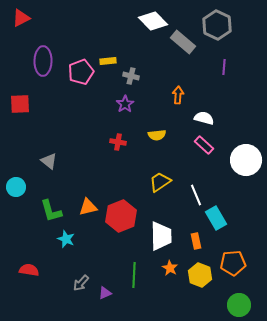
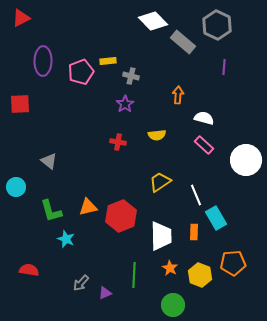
orange rectangle: moved 2 px left, 9 px up; rotated 14 degrees clockwise
green circle: moved 66 px left
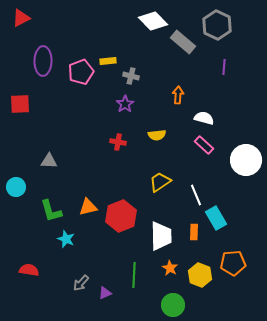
gray triangle: rotated 36 degrees counterclockwise
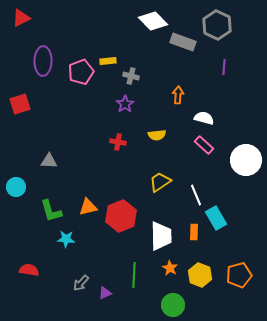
gray rectangle: rotated 20 degrees counterclockwise
red square: rotated 15 degrees counterclockwise
cyan star: rotated 18 degrees counterclockwise
orange pentagon: moved 6 px right, 12 px down; rotated 10 degrees counterclockwise
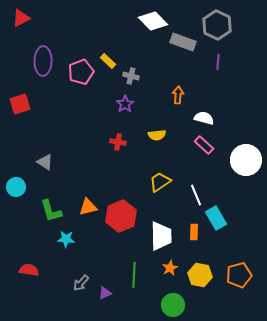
yellow rectangle: rotated 49 degrees clockwise
purple line: moved 6 px left, 5 px up
gray triangle: moved 4 px left, 1 px down; rotated 30 degrees clockwise
orange star: rotated 14 degrees clockwise
yellow hexagon: rotated 10 degrees counterclockwise
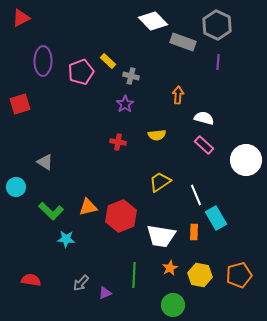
green L-shape: rotated 30 degrees counterclockwise
white trapezoid: rotated 100 degrees clockwise
red semicircle: moved 2 px right, 10 px down
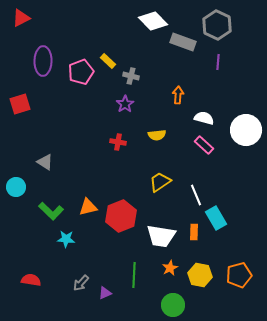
white circle: moved 30 px up
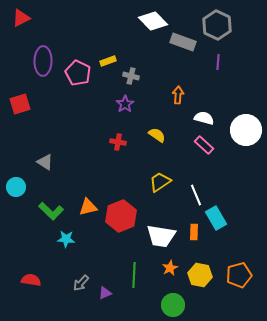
yellow rectangle: rotated 63 degrees counterclockwise
pink pentagon: moved 3 px left, 1 px down; rotated 25 degrees counterclockwise
yellow semicircle: rotated 138 degrees counterclockwise
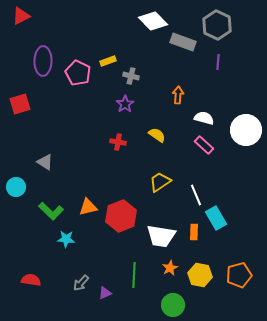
red triangle: moved 2 px up
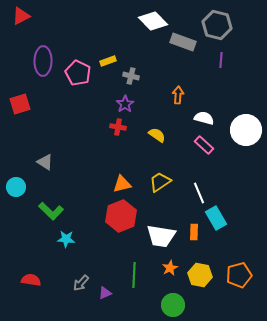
gray hexagon: rotated 12 degrees counterclockwise
purple line: moved 3 px right, 2 px up
red cross: moved 15 px up
white line: moved 3 px right, 2 px up
orange triangle: moved 34 px right, 23 px up
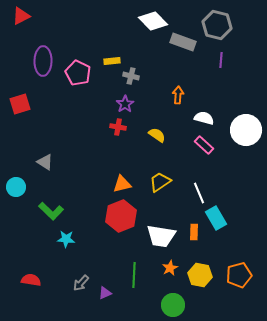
yellow rectangle: moved 4 px right; rotated 14 degrees clockwise
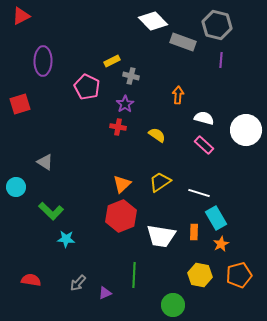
yellow rectangle: rotated 21 degrees counterclockwise
pink pentagon: moved 9 px right, 14 px down
orange triangle: rotated 30 degrees counterclockwise
white line: rotated 50 degrees counterclockwise
orange star: moved 51 px right, 24 px up
gray arrow: moved 3 px left
